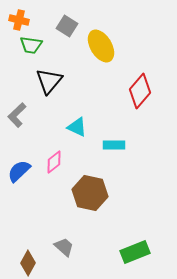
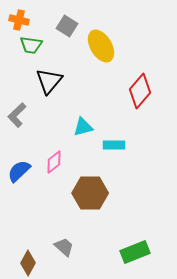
cyan triangle: moved 6 px right; rotated 40 degrees counterclockwise
brown hexagon: rotated 12 degrees counterclockwise
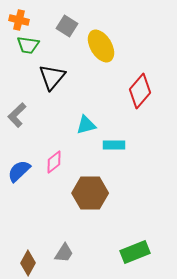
green trapezoid: moved 3 px left
black triangle: moved 3 px right, 4 px up
cyan triangle: moved 3 px right, 2 px up
gray trapezoid: moved 6 px down; rotated 80 degrees clockwise
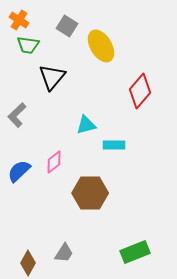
orange cross: rotated 18 degrees clockwise
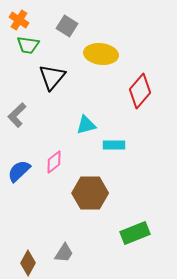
yellow ellipse: moved 8 px down; rotated 52 degrees counterclockwise
green rectangle: moved 19 px up
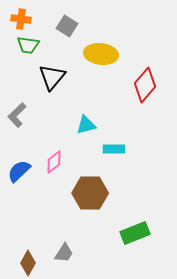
orange cross: moved 2 px right, 1 px up; rotated 24 degrees counterclockwise
red diamond: moved 5 px right, 6 px up
cyan rectangle: moved 4 px down
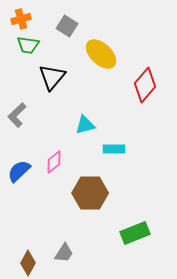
orange cross: rotated 24 degrees counterclockwise
yellow ellipse: rotated 36 degrees clockwise
cyan triangle: moved 1 px left
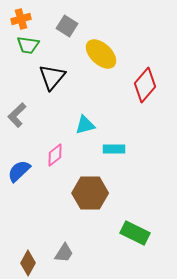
pink diamond: moved 1 px right, 7 px up
green rectangle: rotated 48 degrees clockwise
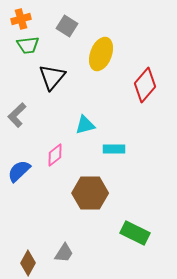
green trapezoid: rotated 15 degrees counterclockwise
yellow ellipse: rotated 68 degrees clockwise
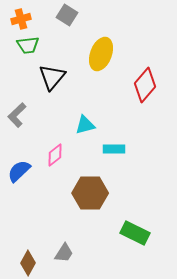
gray square: moved 11 px up
